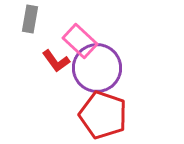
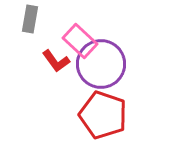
purple circle: moved 4 px right, 4 px up
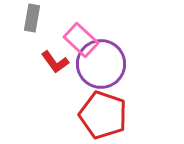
gray rectangle: moved 2 px right, 1 px up
pink rectangle: moved 1 px right, 1 px up
red L-shape: moved 1 px left, 1 px down
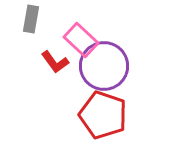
gray rectangle: moved 1 px left, 1 px down
purple circle: moved 3 px right, 2 px down
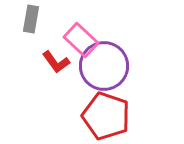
red L-shape: moved 1 px right
red pentagon: moved 3 px right, 1 px down
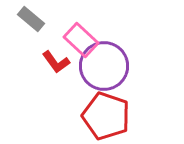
gray rectangle: rotated 60 degrees counterclockwise
